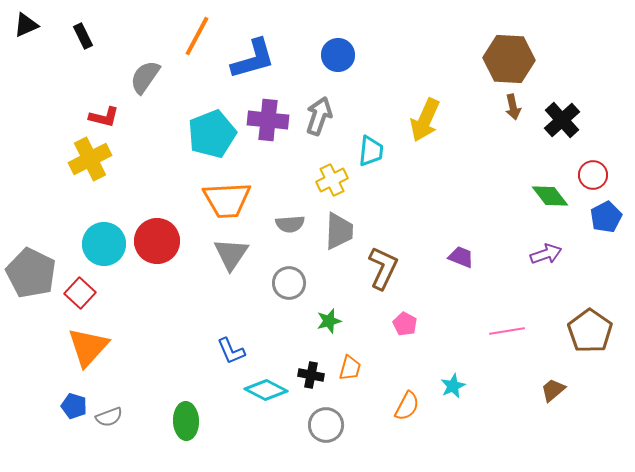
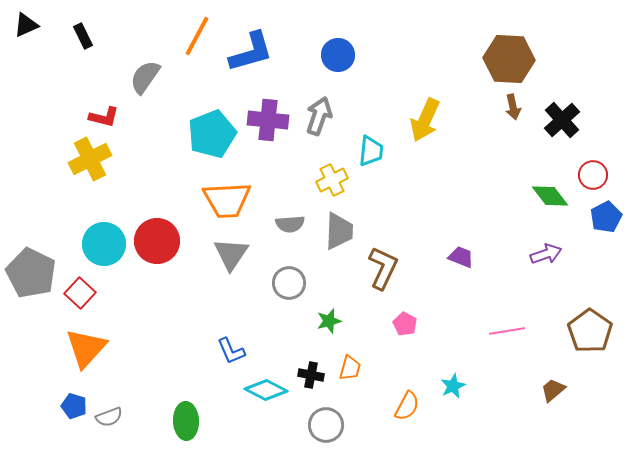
blue L-shape at (253, 59): moved 2 px left, 7 px up
orange triangle at (88, 347): moved 2 px left, 1 px down
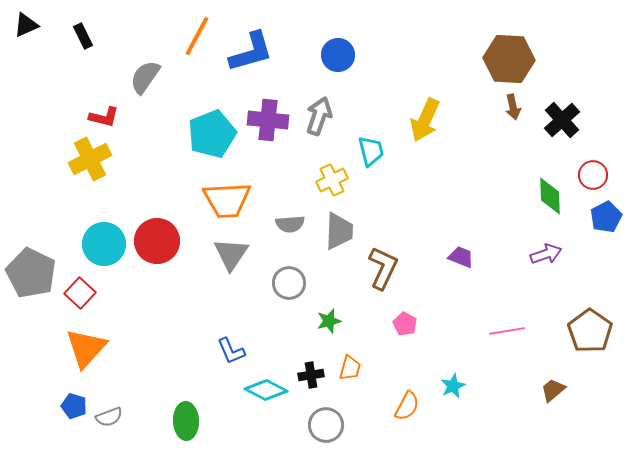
cyan trapezoid at (371, 151): rotated 20 degrees counterclockwise
green diamond at (550, 196): rotated 36 degrees clockwise
black cross at (311, 375): rotated 20 degrees counterclockwise
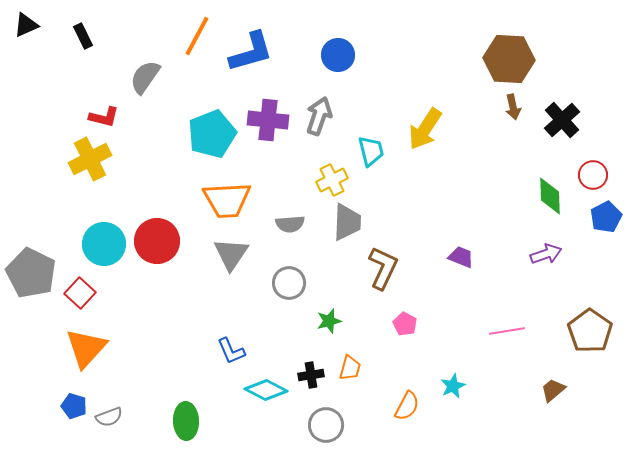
yellow arrow at (425, 120): moved 9 px down; rotated 9 degrees clockwise
gray trapezoid at (339, 231): moved 8 px right, 9 px up
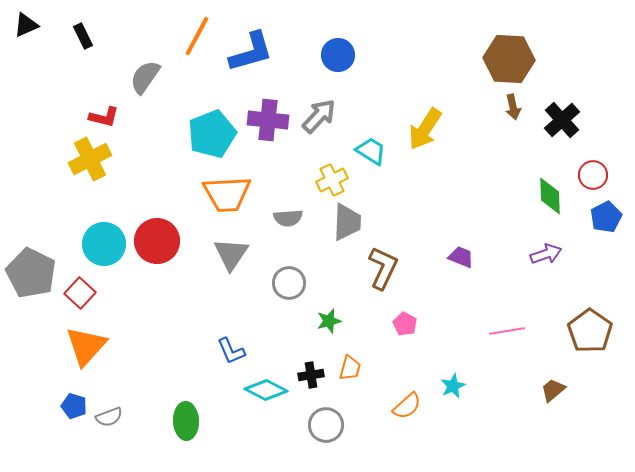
gray arrow at (319, 116): rotated 24 degrees clockwise
cyan trapezoid at (371, 151): rotated 44 degrees counterclockwise
orange trapezoid at (227, 200): moved 6 px up
gray semicircle at (290, 224): moved 2 px left, 6 px up
orange triangle at (86, 348): moved 2 px up
orange semicircle at (407, 406): rotated 20 degrees clockwise
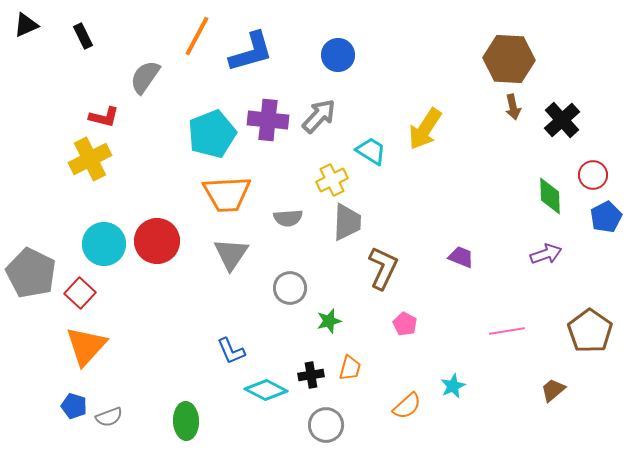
gray circle at (289, 283): moved 1 px right, 5 px down
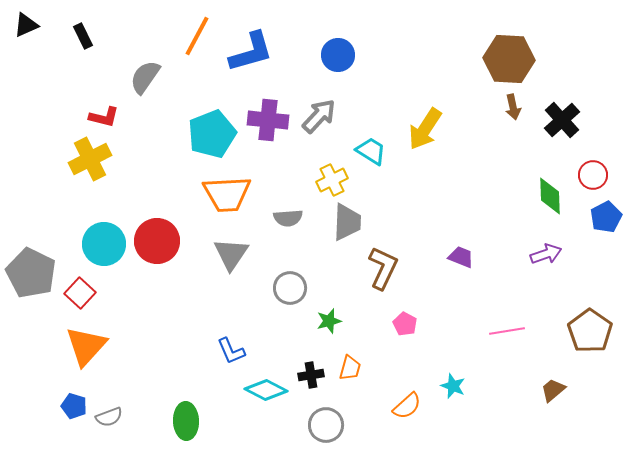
cyan star at (453, 386): rotated 25 degrees counterclockwise
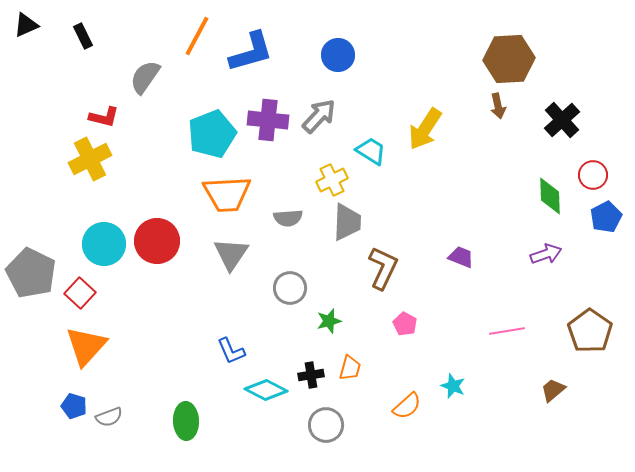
brown hexagon at (509, 59): rotated 6 degrees counterclockwise
brown arrow at (513, 107): moved 15 px left, 1 px up
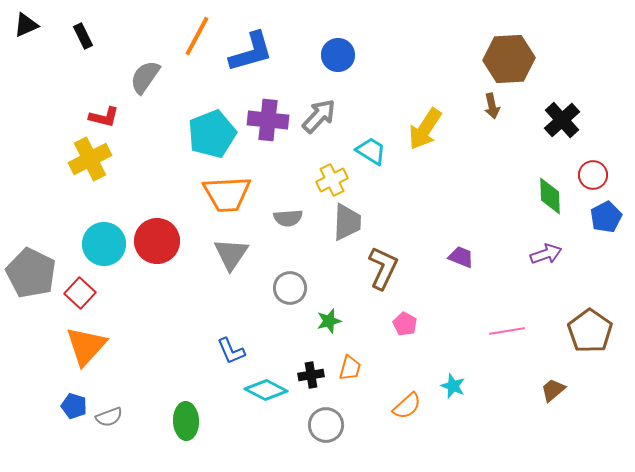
brown arrow at (498, 106): moved 6 px left
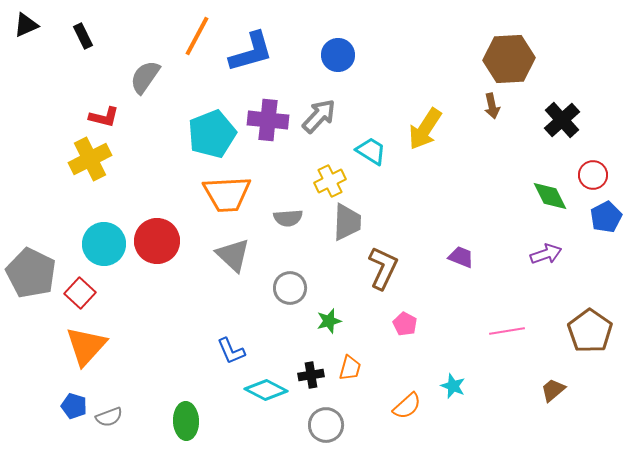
yellow cross at (332, 180): moved 2 px left, 1 px down
green diamond at (550, 196): rotated 24 degrees counterclockwise
gray triangle at (231, 254): moved 2 px right, 1 px down; rotated 21 degrees counterclockwise
